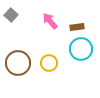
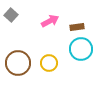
pink arrow: rotated 102 degrees clockwise
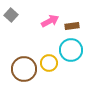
brown rectangle: moved 5 px left, 1 px up
cyan circle: moved 10 px left, 1 px down
brown circle: moved 6 px right, 6 px down
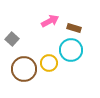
gray square: moved 1 px right, 24 px down
brown rectangle: moved 2 px right, 2 px down; rotated 24 degrees clockwise
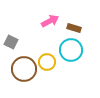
gray square: moved 1 px left, 3 px down; rotated 16 degrees counterclockwise
yellow circle: moved 2 px left, 1 px up
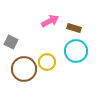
cyan circle: moved 5 px right, 1 px down
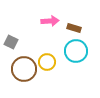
pink arrow: rotated 24 degrees clockwise
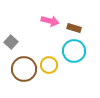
pink arrow: rotated 18 degrees clockwise
gray square: rotated 16 degrees clockwise
cyan circle: moved 2 px left
yellow circle: moved 2 px right, 3 px down
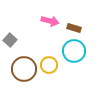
gray square: moved 1 px left, 2 px up
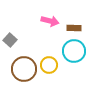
brown rectangle: rotated 16 degrees counterclockwise
